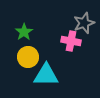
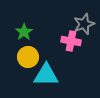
gray star: moved 1 px down
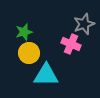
green star: rotated 18 degrees clockwise
pink cross: moved 3 px down; rotated 12 degrees clockwise
yellow circle: moved 1 px right, 4 px up
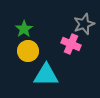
green star: moved 3 px up; rotated 18 degrees counterclockwise
yellow circle: moved 1 px left, 2 px up
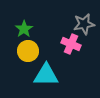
gray star: rotated 10 degrees clockwise
